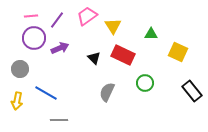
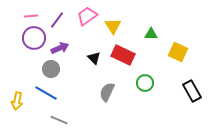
gray circle: moved 31 px right
black rectangle: rotated 10 degrees clockwise
gray line: rotated 24 degrees clockwise
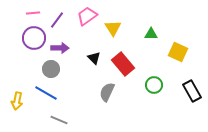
pink line: moved 2 px right, 3 px up
yellow triangle: moved 2 px down
purple arrow: rotated 24 degrees clockwise
red rectangle: moved 9 px down; rotated 25 degrees clockwise
green circle: moved 9 px right, 2 px down
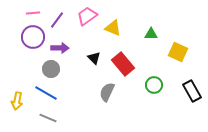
yellow triangle: rotated 36 degrees counterclockwise
purple circle: moved 1 px left, 1 px up
gray line: moved 11 px left, 2 px up
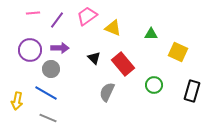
purple circle: moved 3 px left, 13 px down
black rectangle: rotated 45 degrees clockwise
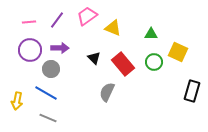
pink line: moved 4 px left, 9 px down
green circle: moved 23 px up
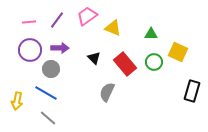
red rectangle: moved 2 px right
gray line: rotated 18 degrees clockwise
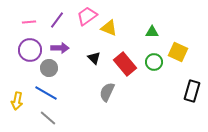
yellow triangle: moved 4 px left
green triangle: moved 1 px right, 2 px up
gray circle: moved 2 px left, 1 px up
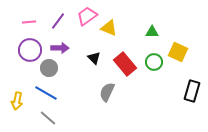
purple line: moved 1 px right, 1 px down
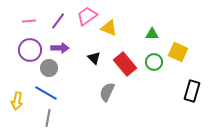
pink line: moved 1 px up
green triangle: moved 2 px down
gray line: rotated 60 degrees clockwise
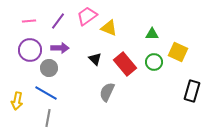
black triangle: moved 1 px right, 1 px down
